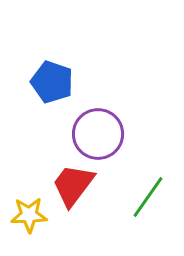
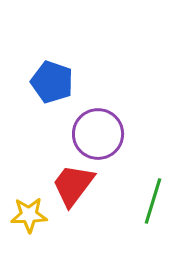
green line: moved 5 px right, 4 px down; rotated 18 degrees counterclockwise
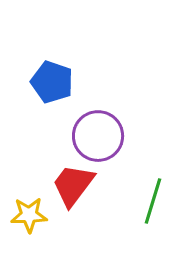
purple circle: moved 2 px down
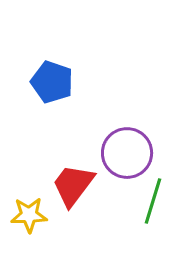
purple circle: moved 29 px right, 17 px down
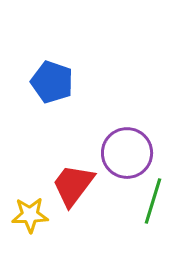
yellow star: moved 1 px right
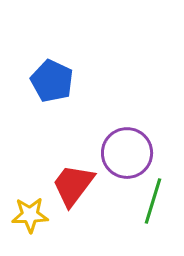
blue pentagon: moved 1 px up; rotated 6 degrees clockwise
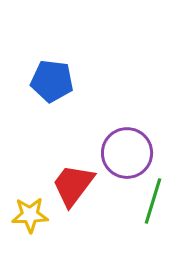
blue pentagon: rotated 18 degrees counterclockwise
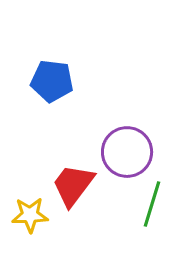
purple circle: moved 1 px up
green line: moved 1 px left, 3 px down
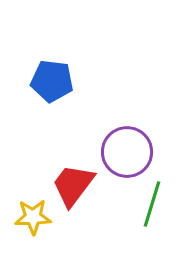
yellow star: moved 3 px right, 2 px down
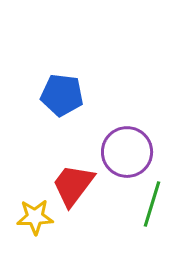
blue pentagon: moved 10 px right, 14 px down
yellow star: moved 2 px right
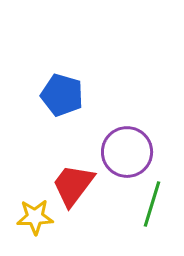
blue pentagon: rotated 9 degrees clockwise
